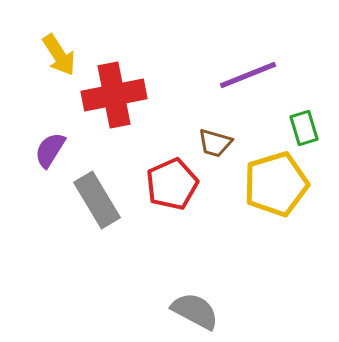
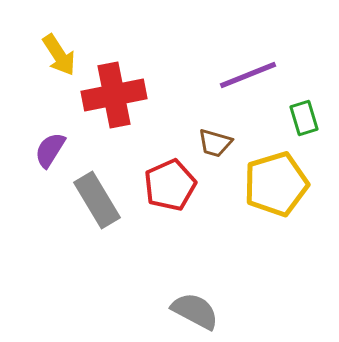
green rectangle: moved 10 px up
red pentagon: moved 2 px left, 1 px down
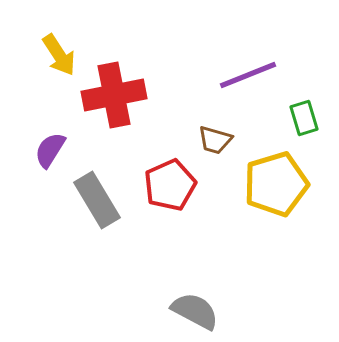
brown trapezoid: moved 3 px up
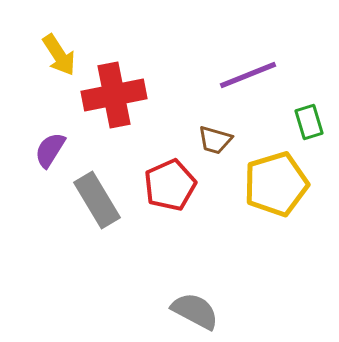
green rectangle: moved 5 px right, 4 px down
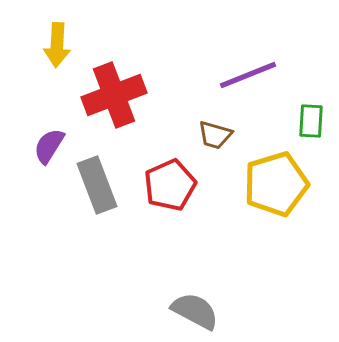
yellow arrow: moved 2 px left, 10 px up; rotated 36 degrees clockwise
red cross: rotated 10 degrees counterclockwise
green rectangle: moved 2 px right, 1 px up; rotated 20 degrees clockwise
brown trapezoid: moved 5 px up
purple semicircle: moved 1 px left, 4 px up
gray rectangle: moved 15 px up; rotated 10 degrees clockwise
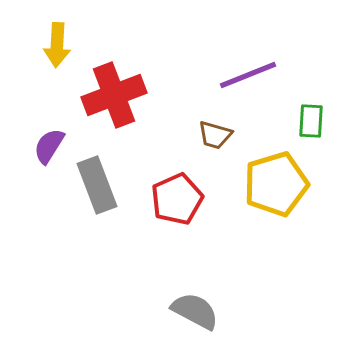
red pentagon: moved 7 px right, 14 px down
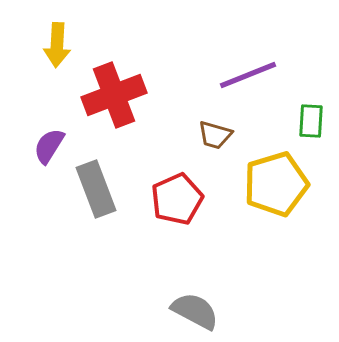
gray rectangle: moved 1 px left, 4 px down
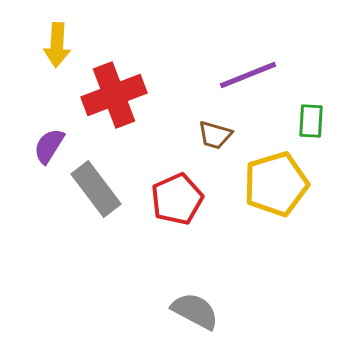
gray rectangle: rotated 16 degrees counterclockwise
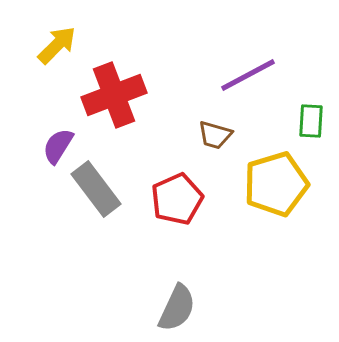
yellow arrow: rotated 138 degrees counterclockwise
purple line: rotated 6 degrees counterclockwise
purple semicircle: moved 9 px right
gray semicircle: moved 18 px left, 3 px up; rotated 87 degrees clockwise
